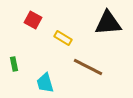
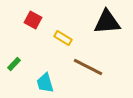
black triangle: moved 1 px left, 1 px up
green rectangle: rotated 56 degrees clockwise
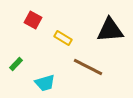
black triangle: moved 3 px right, 8 px down
green rectangle: moved 2 px right
cyan trapezoid: rotated 90 degrees counterclockwise
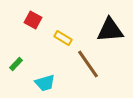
brown line: moved 3 px up; rotated 28 degrees clockwise
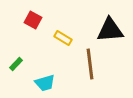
brown line: moved 2 px right; rotated 28 degrees clockwise
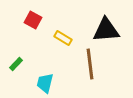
black triangle: moved 4 px left
cyan trapezoid: rotated 120 degrees clockwise
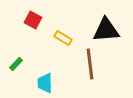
cyan trapezoid: rotated 15 degrees counterclockwise
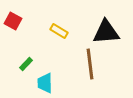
red square: moved 20 px left, 1 px down
black triangle: moved 2 px down
yellow rectangle: moved 4 px left, 7 px up
green rectangle: moved 10 px right
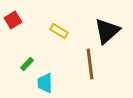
red square: moved 1 px up; rotated 30 degrees clockwise
black triangle: moved 1 px right, 1 px up; rotated 36 degrees counterclockwise
green rectangle: moved 1 px right
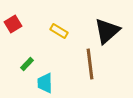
red square: moved 4 px down
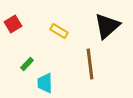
black triangle: moved 5 px up
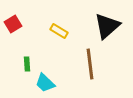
green rectangle: rotated 48 degrees counterclockwise
cyan trapezoid: rotated 45 degrees counterclockwise
